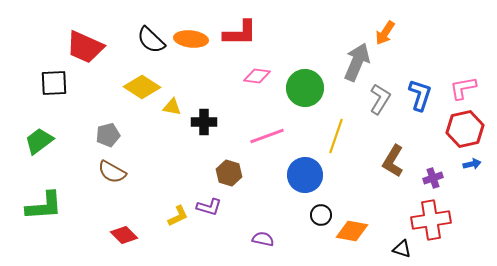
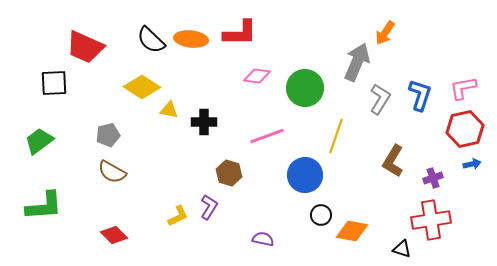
yellow triangle: moved 3 px left, 3 px down
purple L-shape: rotated 75 degrees counterclockwise
red diamond: moved 10 px left
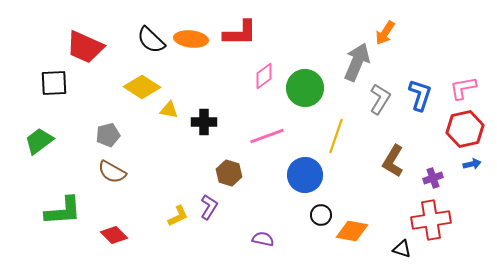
pink diamond: moved 7 px right; rotated 44 degrees counterclockwise
green L-shape: moved 19 px right, 5 px down
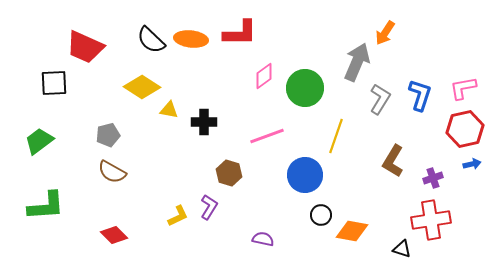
green L-shape: moved 17 px left, 5 px up
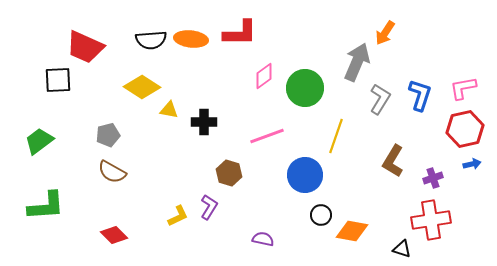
black semicircle: rotated 48 degrees counterclockwise
black square: moved 4 px right, 3 px up
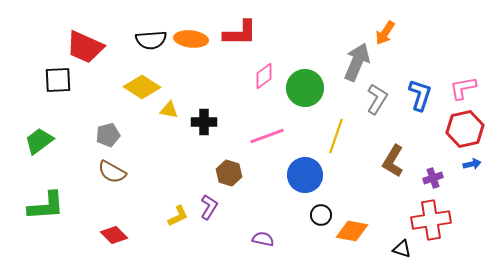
gray L-shape: moved 3 px left
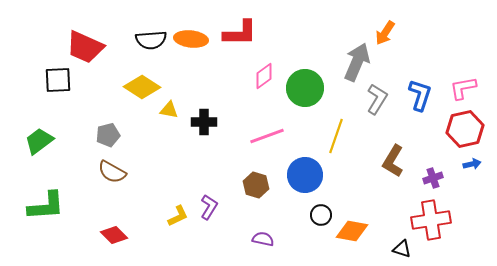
brown hexagon: moved 27 px right, 12 px down
